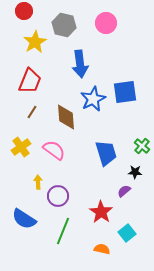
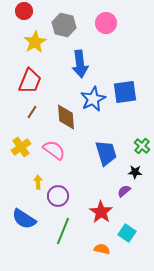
cyan square: rotated 18 degrees counterclockwise
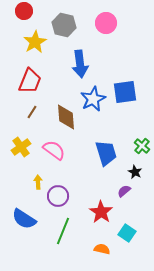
black star: rotated 24 degrees clockwise
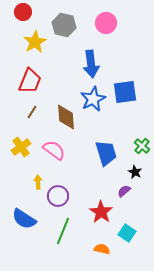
red circle: moved 1 px left, 1 px down
blue arrow: moved 11 px right
